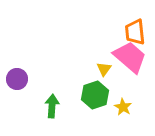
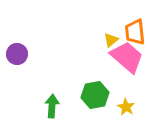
pink trapezoid: moved 3 px left
yellow triangle: moved 7 px right, 29 px up; rotated 14 degrees clockwise
purple circle: moved 25 px up
green hexagon: rotated 8 degrees clockwise
yellow star: moved 3 px right
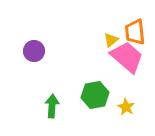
purple circle: moved 17 px right, 3 px up
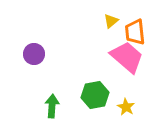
yellow triangle: moved 19 px up
purple circle: moved 3 px down
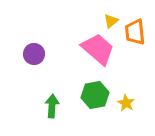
pink trapezoid: moved 29 px left, 8 px up
yellow star: moved 4 px up
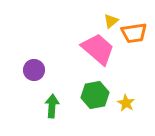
orange trapezoid: moved 1 px left, 1 px down; rotated 92 degrees counterclockwise
purple circle: moved 16 px down
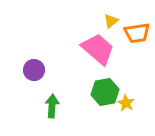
orange trapezoid: moved 3 px right
green hexagon: moved 10 px right, 3 px up
